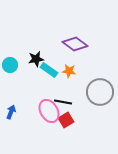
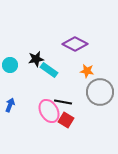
purple diamond: rotated 10 degrees counterclockwise
orange star: moved 18 px right
blue arrow: moved 1 px left, 7 px up
red square: rotated 28 degrees counterclockwise
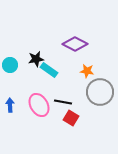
blue arrow: rotated 24 degrees counterclockwise
pink ellipse: moved 10 px left, 6 px up
red square: moved 5 px right, 2 px up
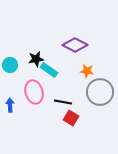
purple diamond: moved 1 px down
pink ellipse: moved 5 px left, 13 px up; rotated 15 degrees clockwise
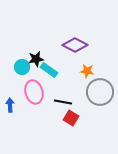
cyan circle: moved 12 px right, 2 px down
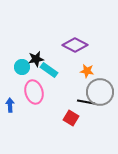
black line: moved 23 px right
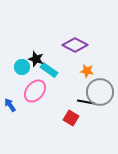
black star: rotated 28 degrees clockwise
pink ellipse: moved 1 px right, 1 px up; rotated 55 degrees clockwise
blue arrow: rotated 32 degrees counterclockwise
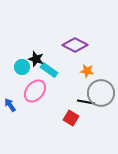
gray circle: moved 1 px right, 1 px down
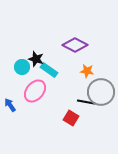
gray circle: moved 1 px up
